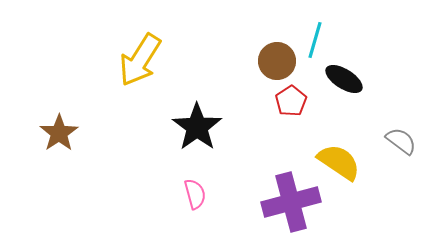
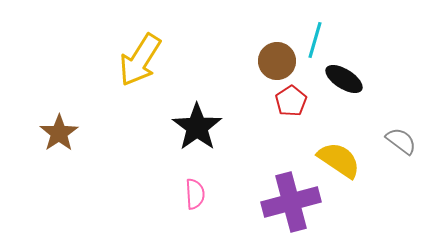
yellow semicircle: moved 2 px up
pink semicircle: rotated 12 degrees clockwise
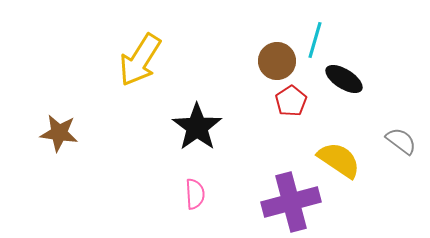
brown star: rotated 30 degrees counterclockwise
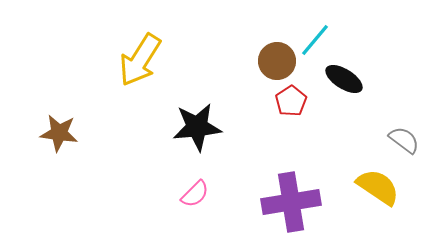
cyan line: rotated 24 degrees clockwise
black star: rotated 30 degrees clockwise
gray semicircle: moved 3 px right, 1 px up
yellow semicircle: moved 39 px right, 27 px down
pink semicircle: rotated 48 degrees clockwise
purple cross: rotated 6 degrees clockwise
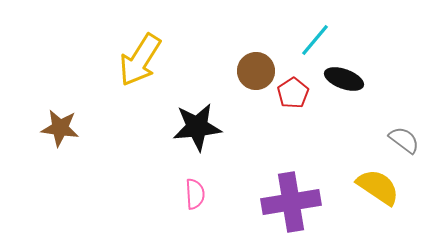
brown circle: moved 21 px left, 10 px down
black ellipse: rotated 12 degrees counterclockwise
red pentagon: moved 2 px right, 8 px up
brown star: moved 1 px right, 5 px up
pink semicircle: rotated 48 degrees counterclockwise
